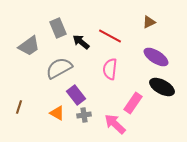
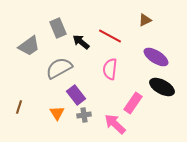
brown triangle: moved 4 px left, 2 px up
orange triangle: rotated 28 degrees clockwise
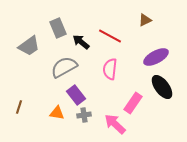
purple ellipse: rotated 60 degrees counterclockwise
gray semicircle: moved 5 px right, 1 px up
black ellipse: rotated 25 degrees clockwise
orange triangle: rotated 49 degrees counterclockwise
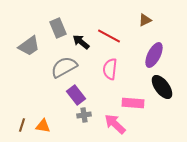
red line: moved 1 px left
purple ellipse: moved 2 px left, 2 px up; rotated 35 degrees counterclockwise
pink rectangle: rotated 60 degrees clockwise
brown line: moved 3 px right, 18 px down
orange triangle: moved 14 px left, 13 px down
